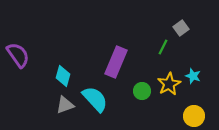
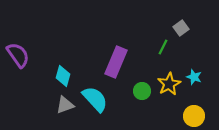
cyan star: moved 1 px right, 1 px down
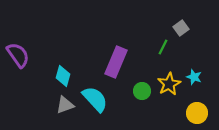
yellow circle: moved 3 px right, 3 px up
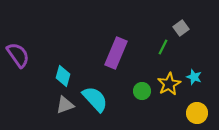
purple rectangle: moved 9 px up
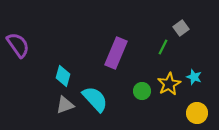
purple semicircle: moved 10 px up
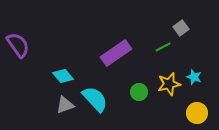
green line: rotated 35 degrees clockwise
purple rectangle: rotated 32 degrees clockwise
cyan diamond: rotated 55 degrees counterclockwise
yellow star: rotated 15 degrees clockwise
green circle: moved 3 px left, 1 px down
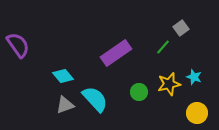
green line: rotated 21 degrees counterclockwise
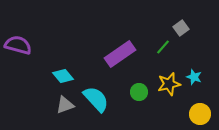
purple semicircle: rotated 40 degrees counterclockwise
purple rectangle: moved 4 px right, 1 px down
cyan semicircle: moved 1 px right
yellow circle: moved 3 px right, 1 px down
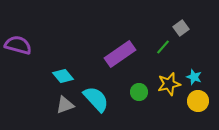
yellow circle: moved 2 px left, 13 px up
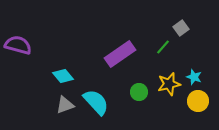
cyan semicircle: moved 3 px down
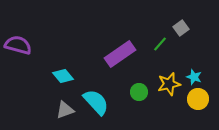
green line: moved 3 px left, 3 px up
yellow circle: moved 2 px up
gray triangle: moved 5 px down
